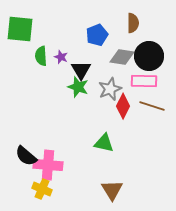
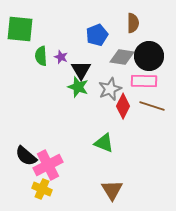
green triangle: rotated 10 degrees clockwise
pink cross: rotated 32 degrees counterclockwise
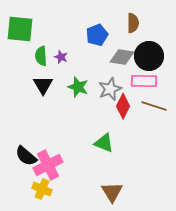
black triangle: moved 38 px left, 15 px down
brown line: moved 2 px right
brown triangle: moved 2 px down
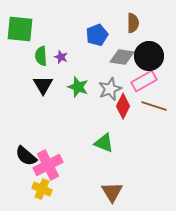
pink rectangle: rotated 30 degrees counterclockwise
